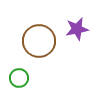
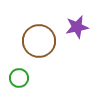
purple star: moved 2 px up
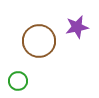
green circle: moved 1 px left, 3 px down
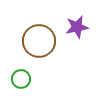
green circle: moved 3 px right, 2 px up
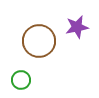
green circle: moved 1 px down
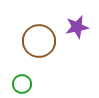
green circle: moved 1 px right, 4 px down
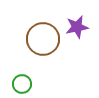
brown circle: moved 4 px right, 2 px up
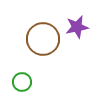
green circle: moved 2 px up
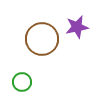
brown circle: moved 1 px left
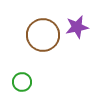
brown circle: moved 1 px right, 4 px up
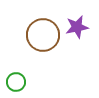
green circle: moved 6 px left
